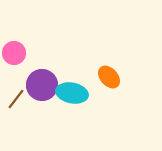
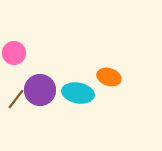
orange ellipse: rotated 30 degrees counterclockwise
purple circle: moved 2 px left, 5 px down
cyan ellipse: moved 6 px right
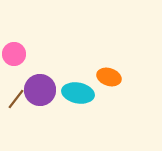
pink circle: moved 1 px down
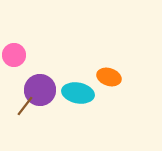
pink circle: moved 1 px down
brown line: moved 9 px right, 7 px down
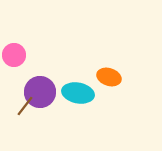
purple circle: moved 2 px down
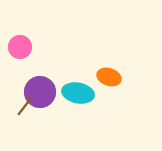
pink circle: moved 6 px right, 8 px up
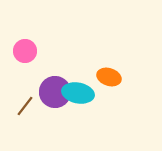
pink circle: moved 5 px right, 4 px down
purple circle: moved 15 px right
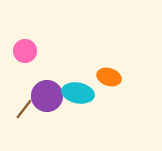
purple circle: moved 8 px left, 4 px down
brown line: moved 1 px left, 3 px down
